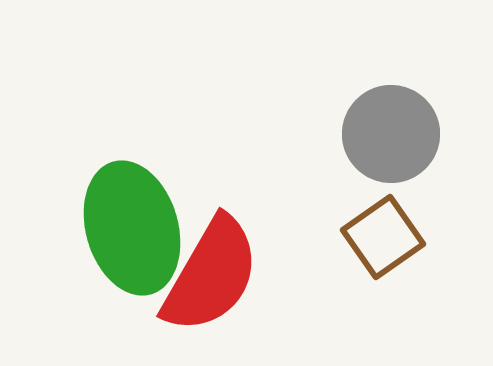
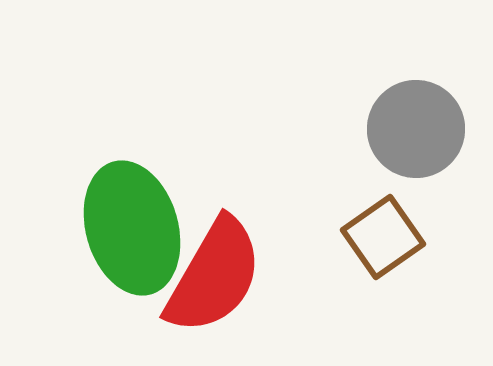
gray circle: moved 25 px right, 5 px up
red semicircle: moved 3 px right, 1 px down
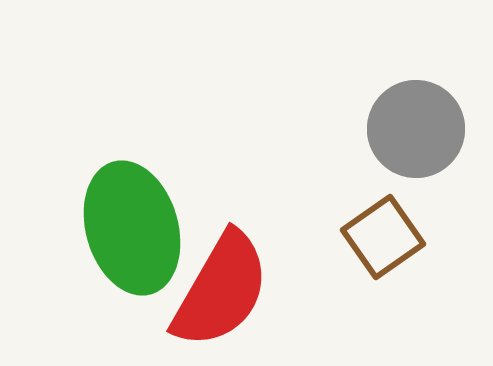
red semicircle: moved 7 px right, 14 px down
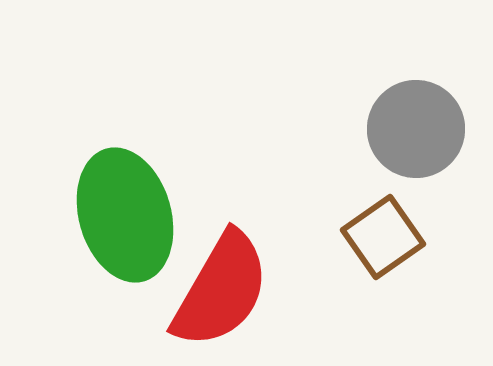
green ellipse: moved 7 px left, 13 px up
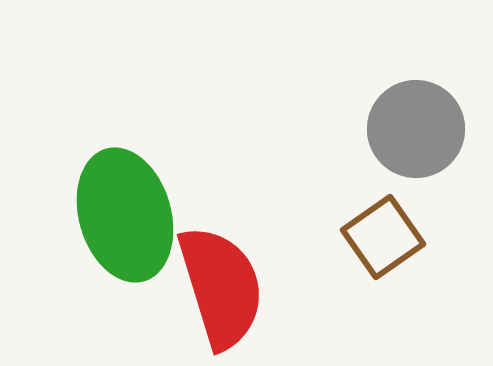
red semicircle: moved 3 px up; rotated 47 degrees counterclockwise
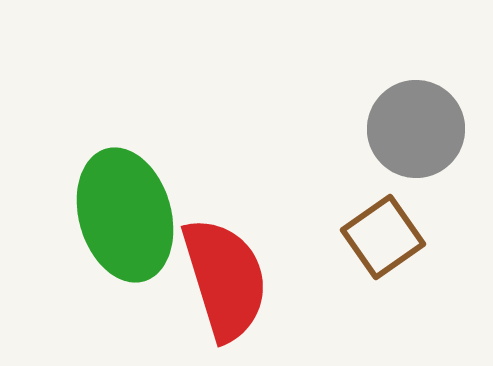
red semicircle: moved 4 px right, 8 px up
